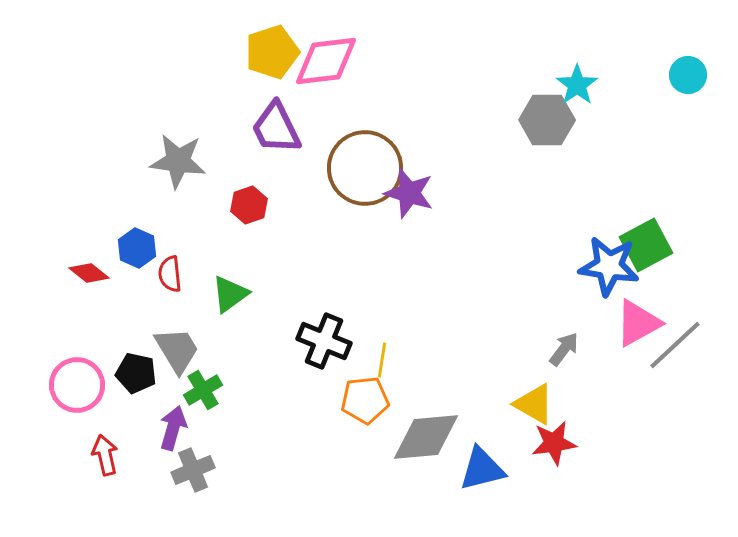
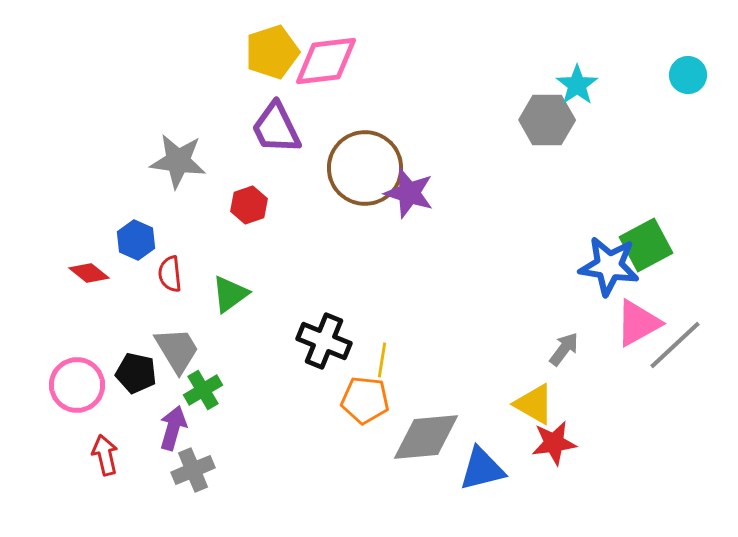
blue hexagon: moved 1 px left, 8 px up
orange pentagon: rotated 12 degrees clockwise
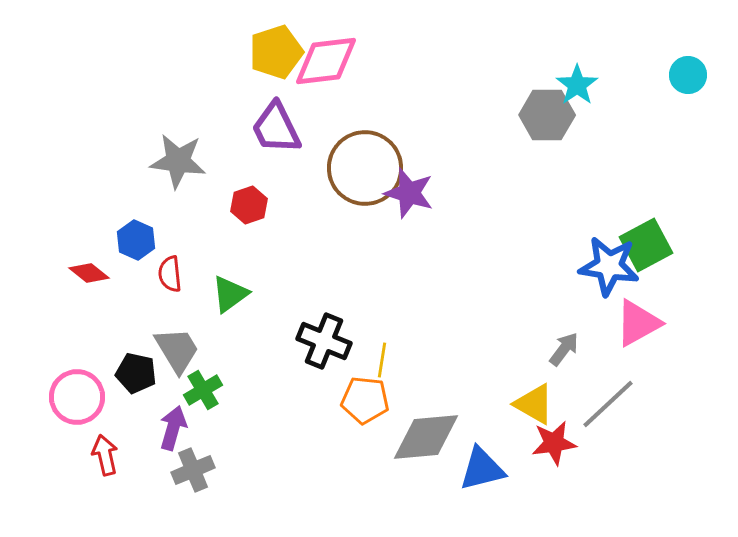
yellow pentagon: moved 4 px right
gray hexagon: moved 5 px up
gray line: moved 67 px left, 59 px down
pink circle: moved 12 px down
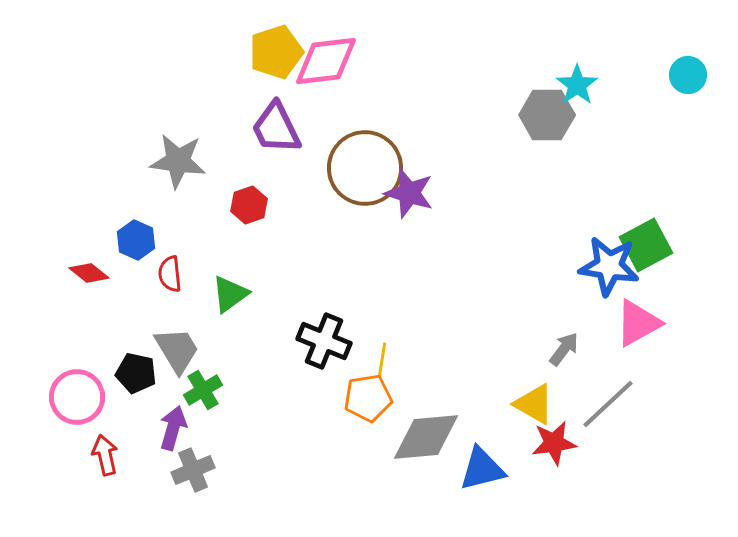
orange pentagon: moved 3 px right, 2 px up; rotated 15 degrees counterclockwise
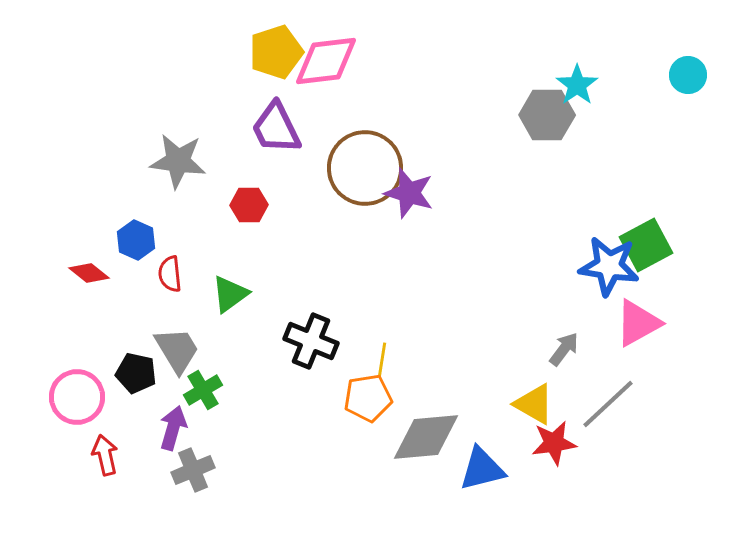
red hexagon: rotated 18 degrees clockwise
black cross: moved 13 px left
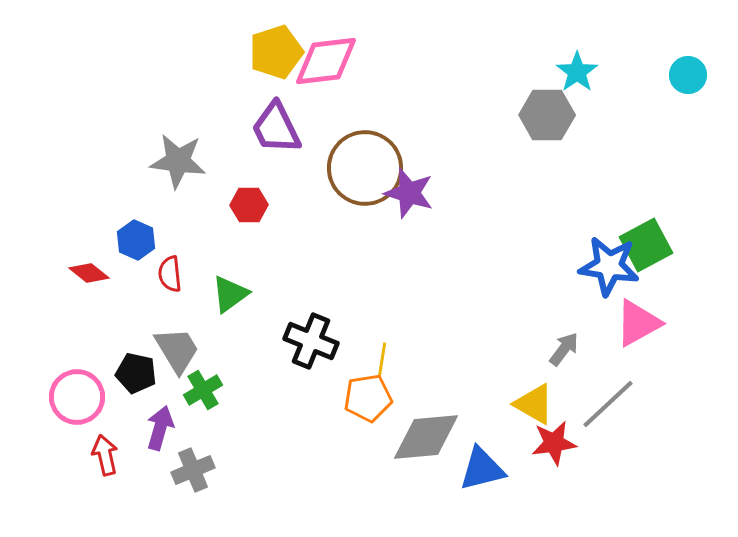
cyan star: moved 13 px up
purple arrow: moved 13 px left
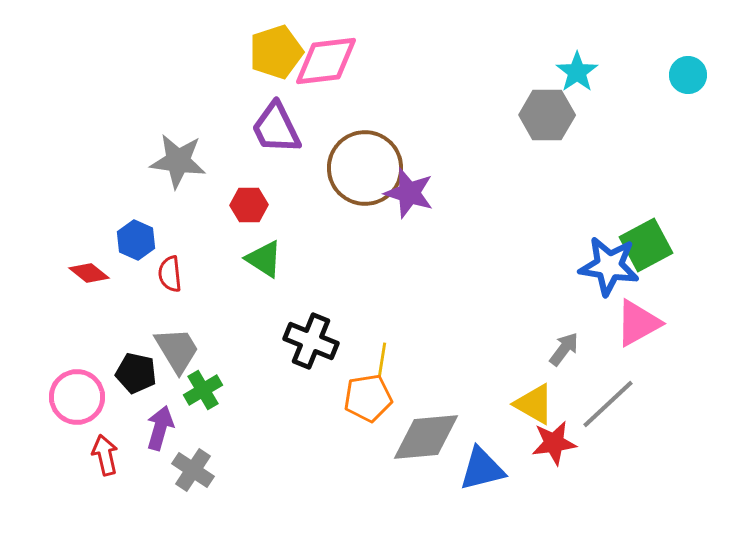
green triangle: moved 34 px right, 35 px up; rotated 51 degrees counterclockwise
gray cross: rotated 33 degrees counterclockwise
